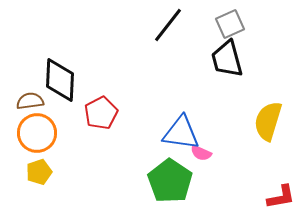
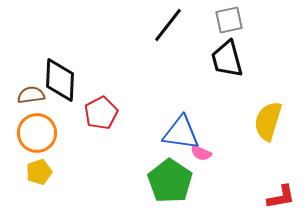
gray square: moved 1 px left, 4 px up; rotated 12 degrees clockwise
brown semicircle: moved 1 px right, 6 px up
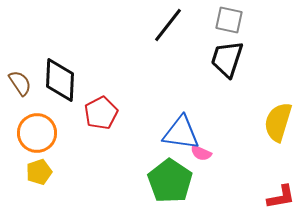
gray square: rotated 24 degrees clockwise
black trapezoid: rotated 33 degrees clockwise
brown semicircle: moved 11 px left, 12 px up; rotated 64 degrees clockwise
yellow semicircle: moved 10 px right, 1 px down
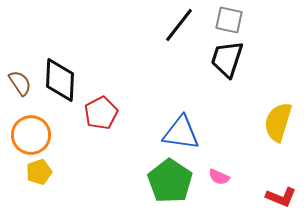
black line: moved 11 px right
orange circle: moved 6 px left, 2 px down
pink semicircle: moved 18 px right, 24 px down
red L-shape: rotated 32 degrees clockwise
